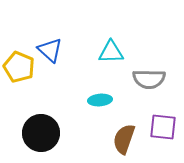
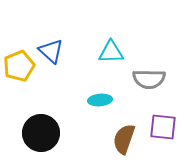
blue triangle: moved 1 px right, 1 px down
yellow pentagon: moved 1 px up; rotated 28 degrees clockwise
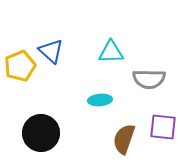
yellow pentagon: moved 1 px right
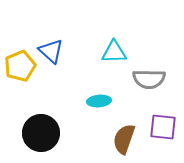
cyan triangle: moved 3 px right
cyan ellipse: moved 1 px left, 1 px down
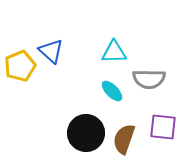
cyan ellipse: moved 13 px right, 10 px up; rotated 50 degrees clockwise
black circle: moved 45 px right
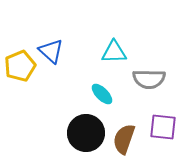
cyan ellipse: moved 10 px left, 3 px down
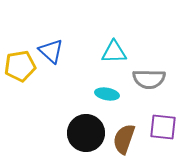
yellow pentagon: rotated 12 degrees clockwise
cyan ellipse: moved 5 px right; rotated 35 degrees counterclockwise
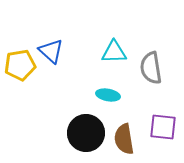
yellow pentagon: moved 1 px up
gray semicircle: moved 2 px right, 11 px up; rotated 80 degrees clockwise
cyan ellipse: moved 1 px right, 1 px down
brown semicircle: rotated 28 degrees counterclockwise
